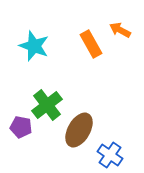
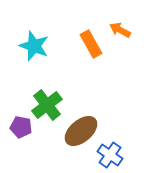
brown ellipse: moved 2 px right, 1 px down; rotated 20 degrees clockwise
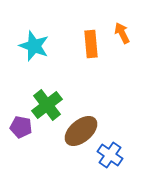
orange arrow: moved 2 px right, 3 px down; rotated 35 degrees clockwise
orange rectangle: rotated 24 degrees clockwise
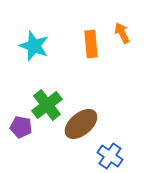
brown ellipse: moved 7 px up
blue cross: moved 1 px down
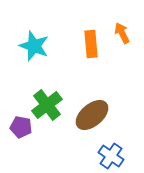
brown ellipse: moved 11 px right, 9 px up
blue cross: moved 1 px right
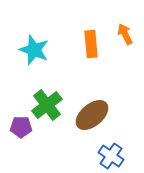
orange arrow: moved 3 px right, 1 px down
cyan star: moved 4 px down
purple pentagon: rotated 10 degrees counterclockwise
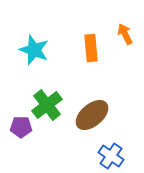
orange rectangle: moved 4 px down
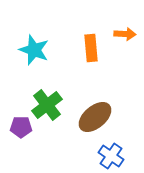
orange arrow: rotated 120 degrees clockwise
brown ellipse: moved 3 px right, 2 px down
